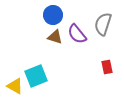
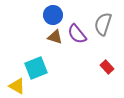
red rectangle: rotated 32 degrees counterclockwise
cyan square: moved 8 px up
yellow triangle: moved 2 px right
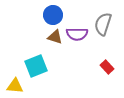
purple semicircle: rotated 50 degrees counterclockwise
cyan square: moved 2 px up
yellow triangle: moved 2 px left; rotated 24 degrees counterclockwise
